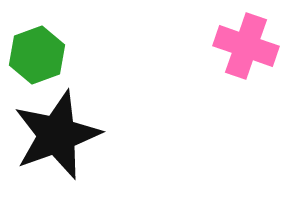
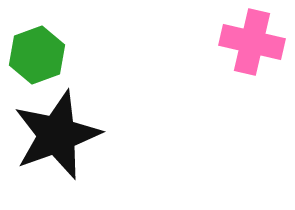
pink cross: moved 6 px right, 4 px up; rotated 6 degrees counterclockwise
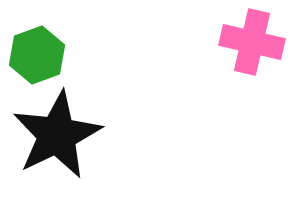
black star: rotated 6 degrees counterclockwise
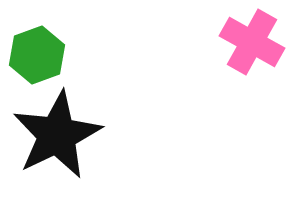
pink cross: rotated 16 degrees clockwise
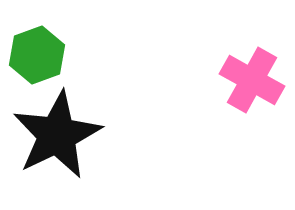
pink cross: moved 38 px down
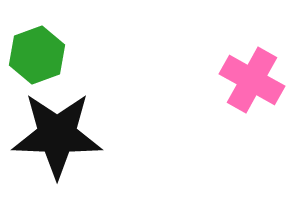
black star: rotated 28 degrees clockwise
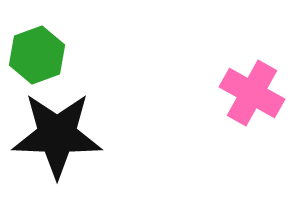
pink cross: moved 13 px down
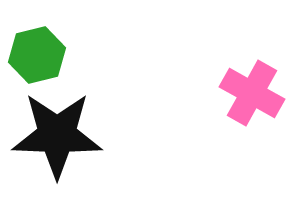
green hexagon: rotated 6 degrees clockwise
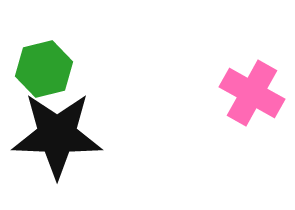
green hexagon: moved 7 px right, 14 px down
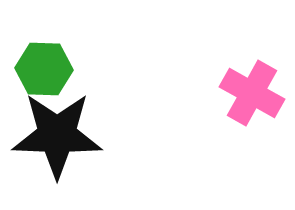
green hexagon: rotated 16 degrees clockwise
